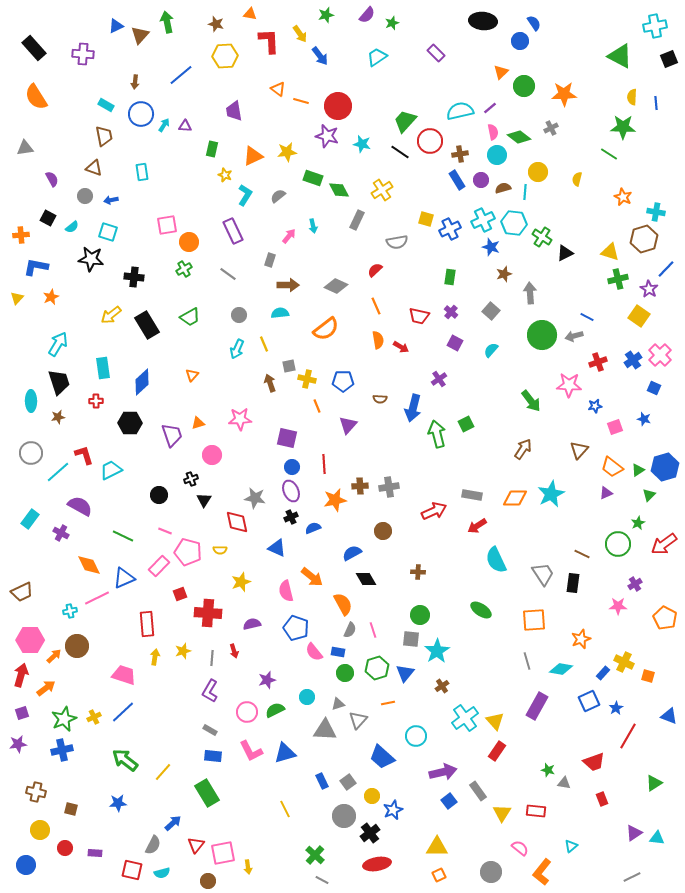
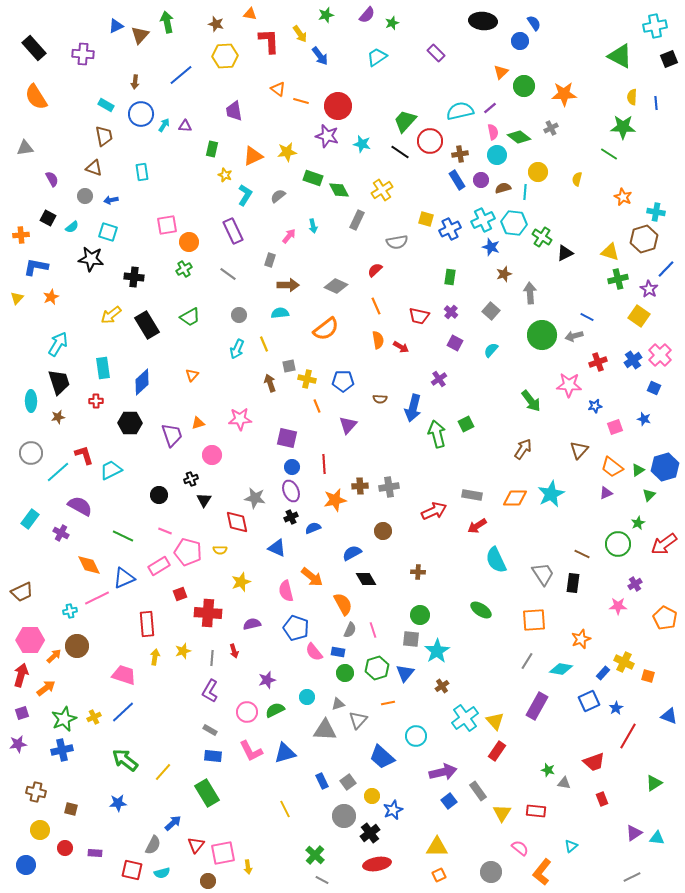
pink rectangle at (159, 566): rotated 15 degrees clockwise
gray line at (527, 661): rotated 48 degrees clockwise
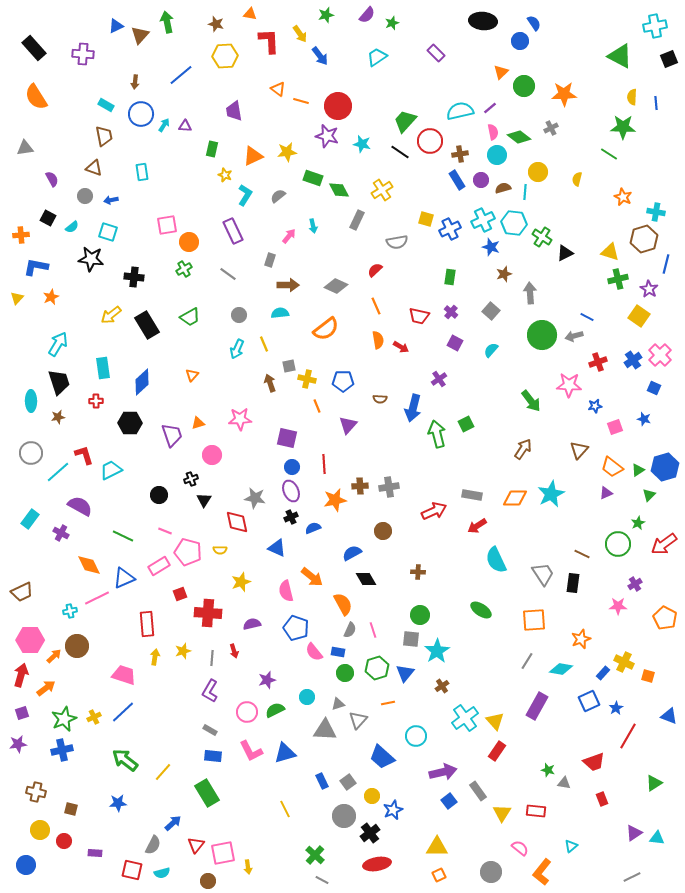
blue line at (666, 269): moved 5 px up; rotated 30 degrees counterclockwise
red circle at (65, 848): moved 1 px left, 7 px up
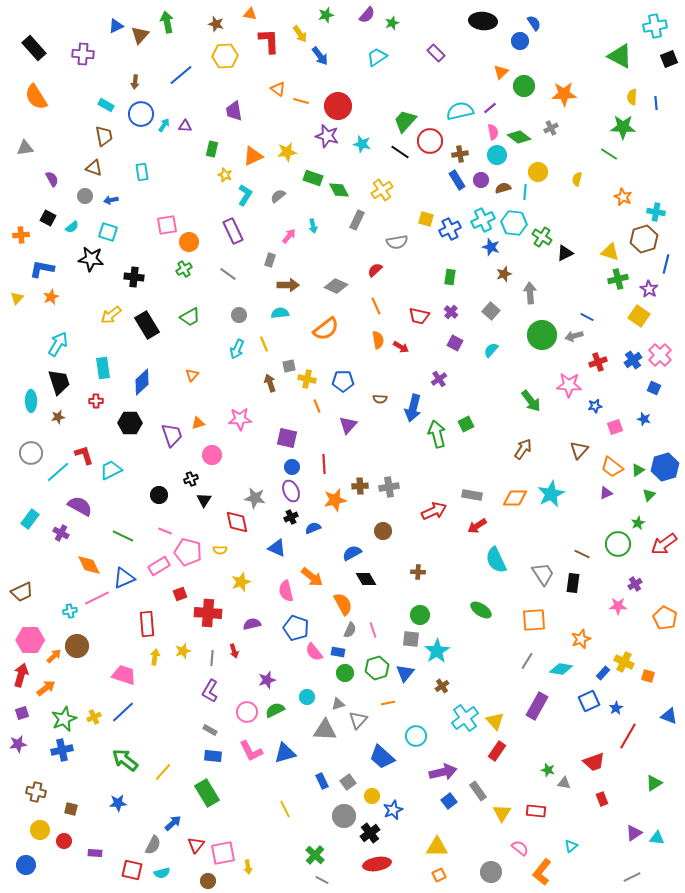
blue L-shape at (36, 267): moved 6 px right, 2 px down
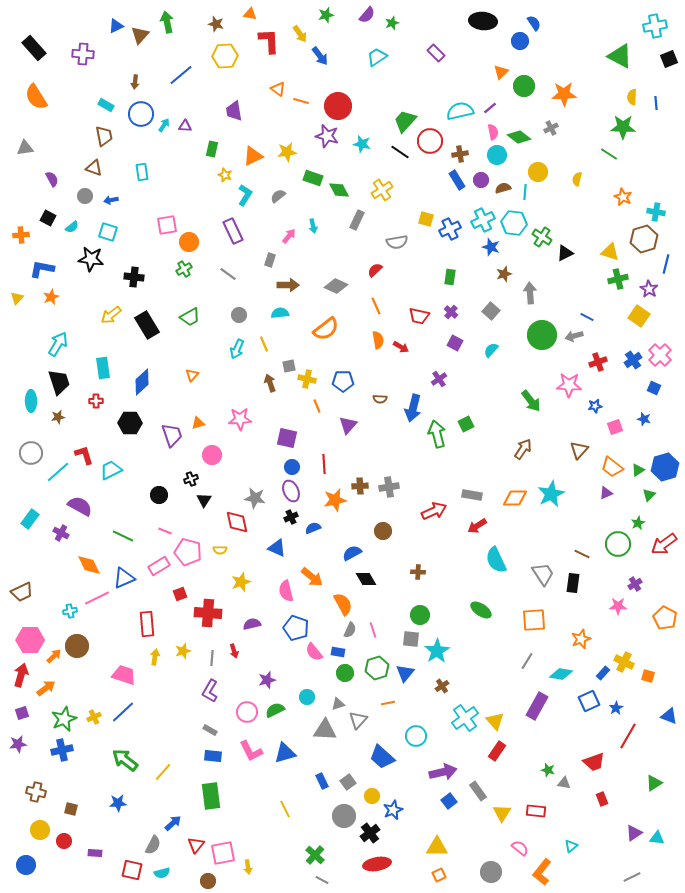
cyan diamond at (561, 669): moved 5 px down
green rectangle at (207, 793): moved 4 px right, 3 px down; rotated 24 degrees clockwise
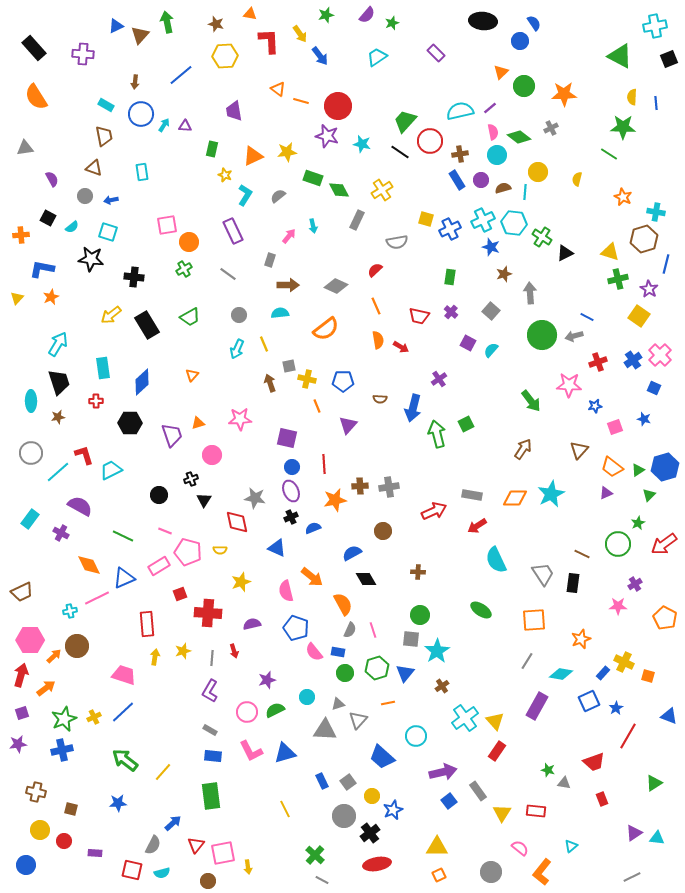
purple square at (455, 343): moved 13 px right
